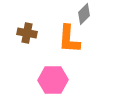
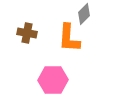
orange L-shape: moved 1 px up
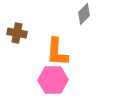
brown cross: moved 10 px left
orange L-shape: moved 12 px left, 14 px down
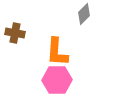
brown cross: moved 2 px left
pink hexagon: moved 4 px right
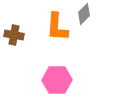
brown cross: moved 1 px left, 2 px down
orange L-shape: moved 25 px up
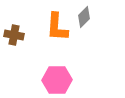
gray diamond: moved 3 px down
